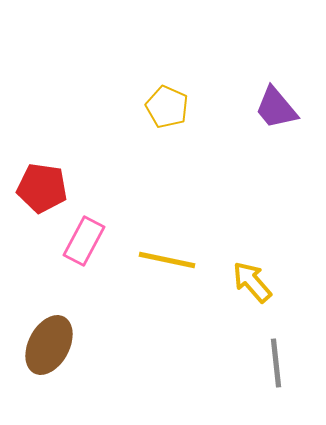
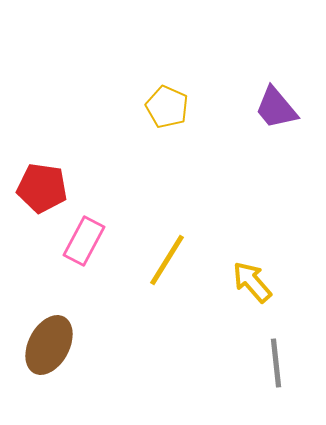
yellow line: rotated 70 degrees counterclockwise
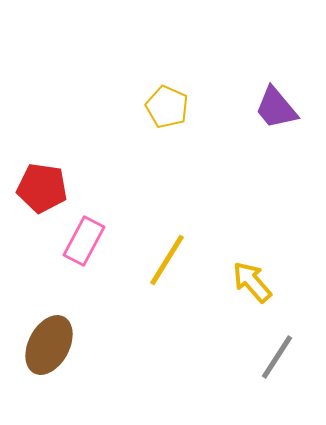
gray line: moved 1 px right, 6 px up; rotated 39 degrees clockwise
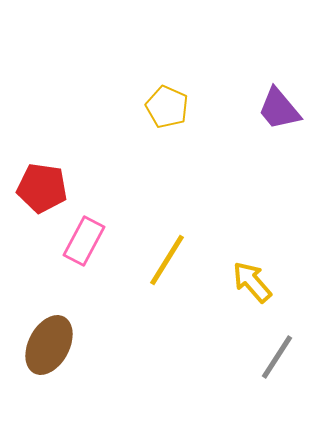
purple trapezoid: moved 3 px right, 1 px down
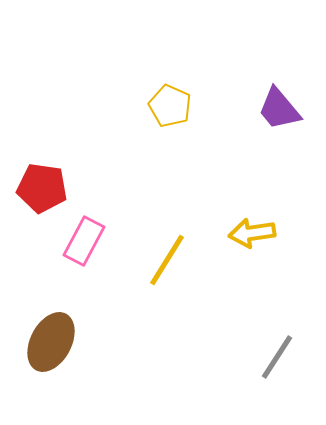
yellow pentagon: moved 3 px right, 1 px up
yellow arrow: moved 49 px up; rotated 57 degrees counterclockwise
brown ellipse: moved 2 px right, 3 px up
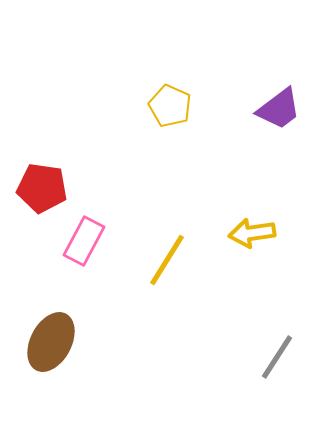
purple trapezoid: rotated 87 degrees counterclockwise
